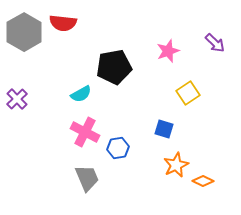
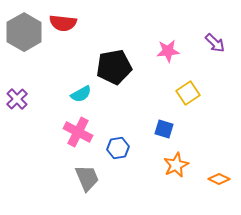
pink star: rotated 15 degrees clockwise
pink cross: moved 7 px left
orange diamond: moved 16 px right, 2 px up
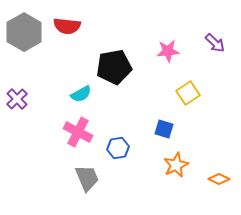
red semicircle: moved 4 px right, 3 px down
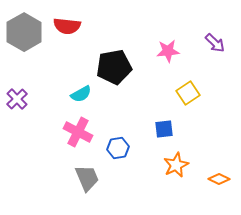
blue square: rotated 24 degrees counterclockwise
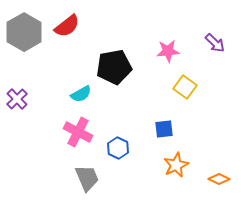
red semicircle: rotated 44 degrees counterclockwise
yellow square: moved 3 px left, 6 px up; rotated 20 degrees counterclockwise
blue hexagon: rotated 25 degrees counterclockwise
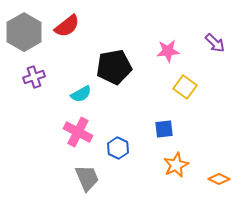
purple cross: moved 17 px right, 22 px up; rotated 25 degrees clockwise
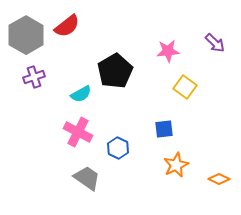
gray hexagon: moved 2 px right, 3 px down
black pentagon: moved 1 px right, 4 px down; rotated 20 degrees counterclockwise
gray trapezoid: rotated 32 degrees counterclockwise
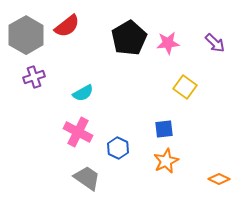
pink star: moved 8 px up
black pentagon: moved 14 px right, 33 px up
cyan semicircle: moved 2 px right, 1 px up
orange star: moved 10 px left, 4 px up
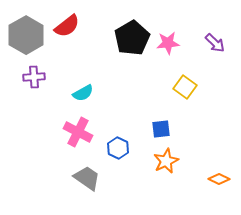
black pentagon: moved 3 px right
purple cross: rotated 15 degrees clockwise
blue square: moved 3 px left
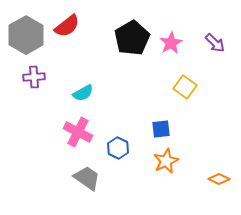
pink star: moved 3 px right; rotated 25 degrees counterclockwise
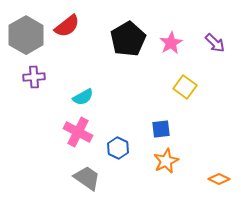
black pentagon: moved 4 px left, 1 px down
cyan semicircle: moved 4 px down
